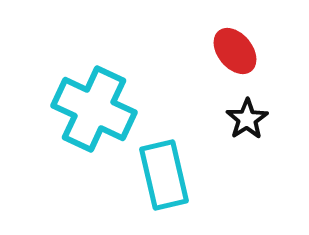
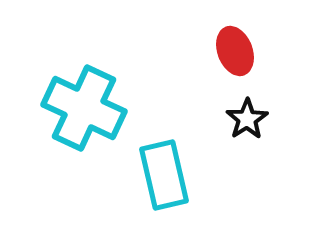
red ellipse: rotated 18 degrees clockwise
cyan cross: moved 10 px left, 1 px up
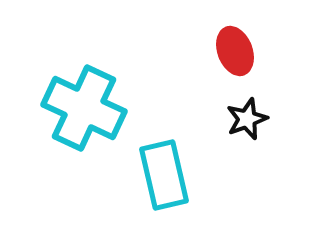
black star: rotated 12 degrees clockwise
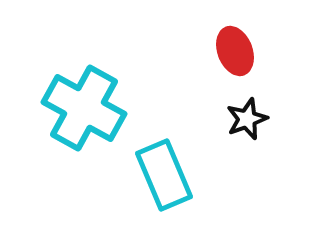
cyan cross: rotated 4 degrees clockwise
cyan rectangle: rotated 10 degrees counterclockwise
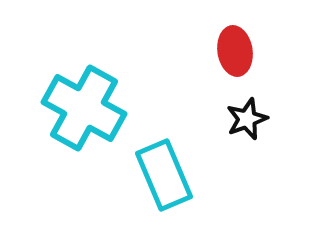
red ellipse: rotated 12 degrees clockwise
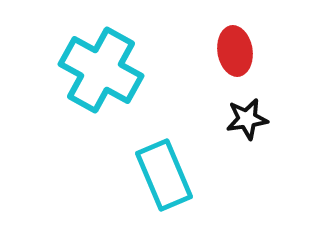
cyan cross: moved 17 px right, 38 px up
black star: rotated 12 degrees clockwise
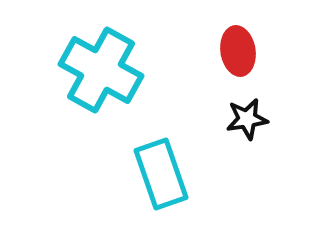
red ellipse: moved 3 px right
cyan rectangle: moved 3 px left, 1 px up; rotated 4 degrees clockwise
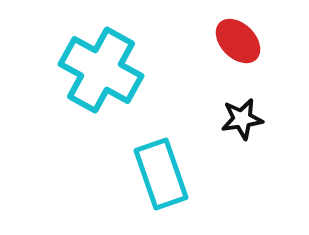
red ellipse: moved 10 px up; rotated 36 degrees counterclockwise
black star: moved 5 px left
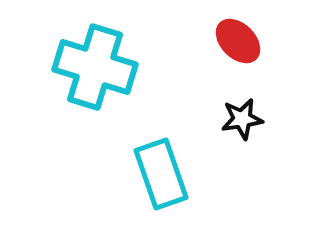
cyan cross: moved 6 px left, 3 px up; rotated 12 degrees counterclockwise
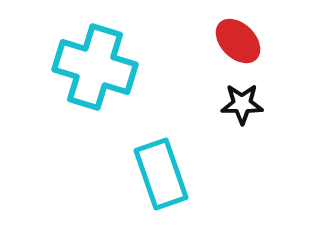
black star: moved 15 px up; rotated 9 degrees clockwise
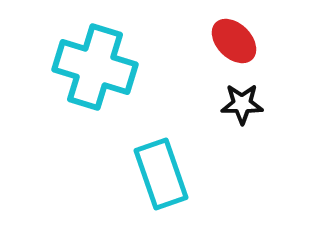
red ellipse: moved 4 px left
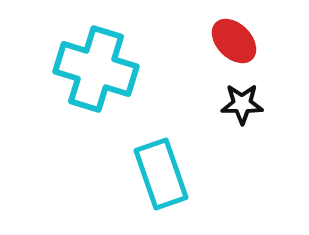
cyan cross: moved 1 px right, 2 px down
